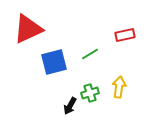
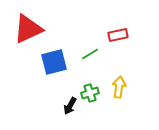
red rectangle: moved 7 px left
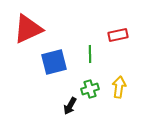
green line: rotated 60 degrees counterclockwise
green cross: moved 4 px up
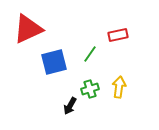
green line: rotated 36 degrees clockwise
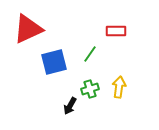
red rectangle: moved 2 px left, 4 px up; rotated 12 degrees clockwise
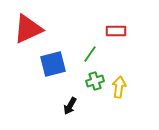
blue square: moved 1 px left, 2 px down
green cross: moved 5 px right, 8 px up
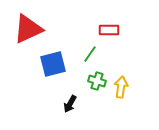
red rectangle: moved 7 px left, 1 px up
green cross: moved 2 px right; rotated 36 degrees clockwise
yellow arrow: moved 2 px right
black arrow: moved 2 px up
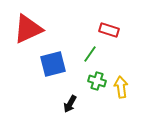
red rectangle: rotated 18 degrees clockwise
yellow arrow: rotated 15 degrees counterclockwise
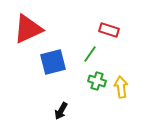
blue square: moved 2 px up
black arrow: moved 9 px left, 7 px down
